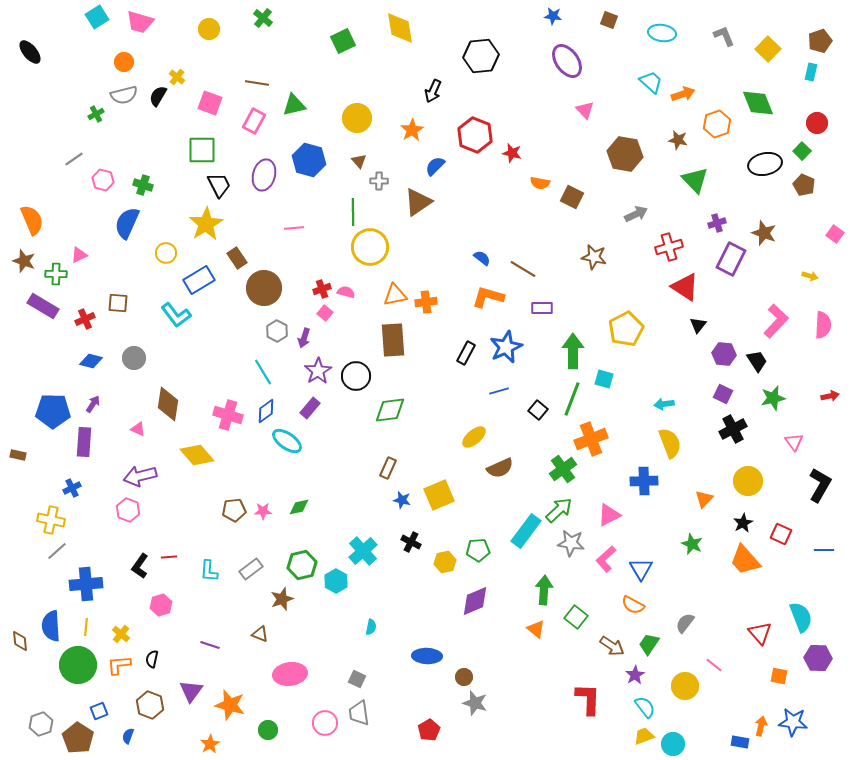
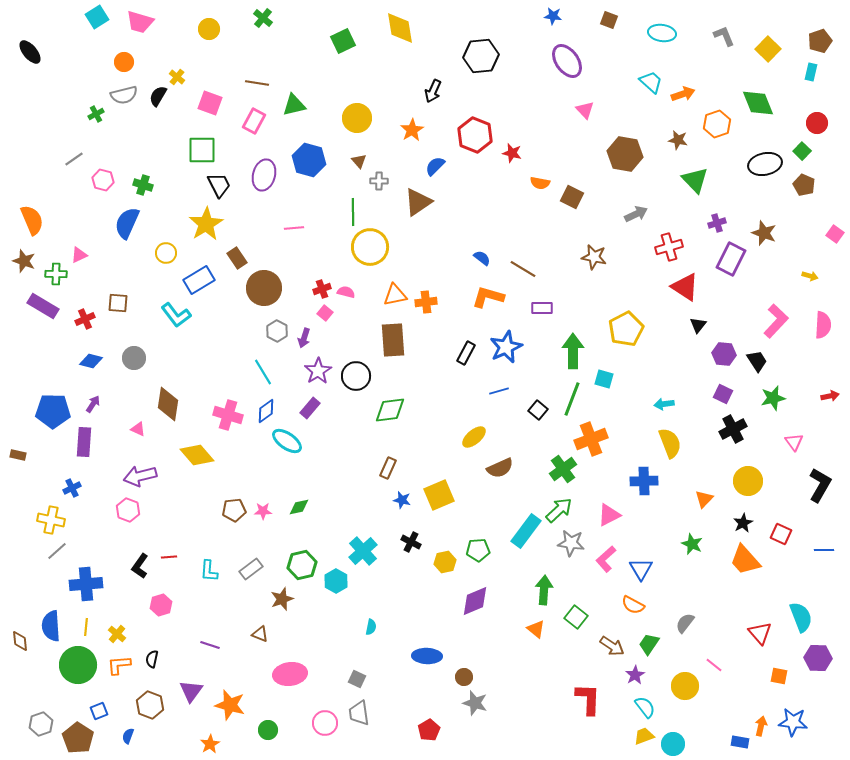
yellow cross at (121, 634): moved 4 px left
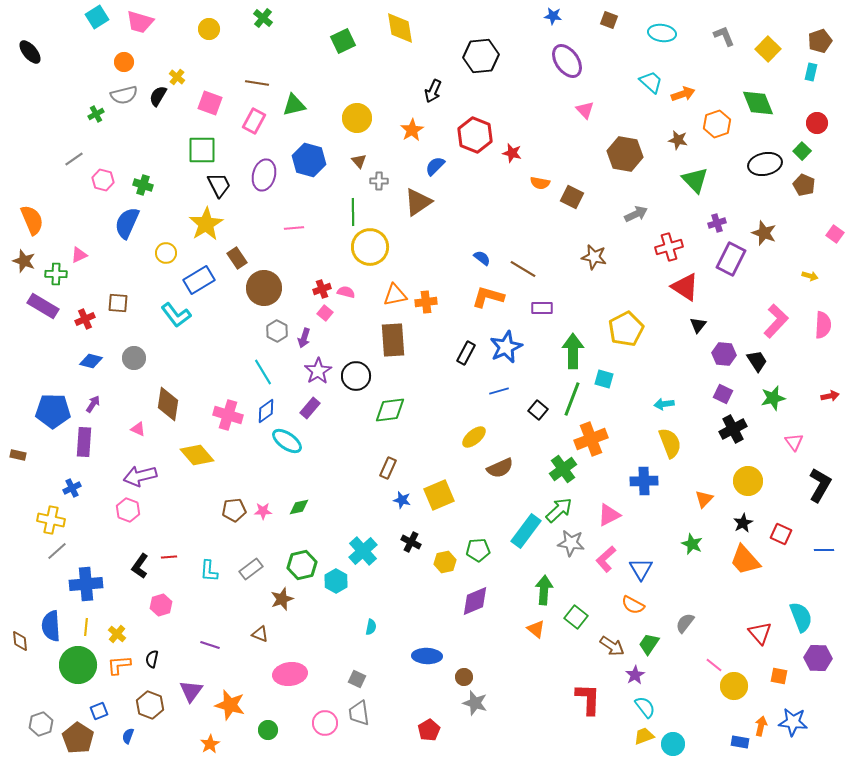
yellow circle at (685, 686): moved 49 px right
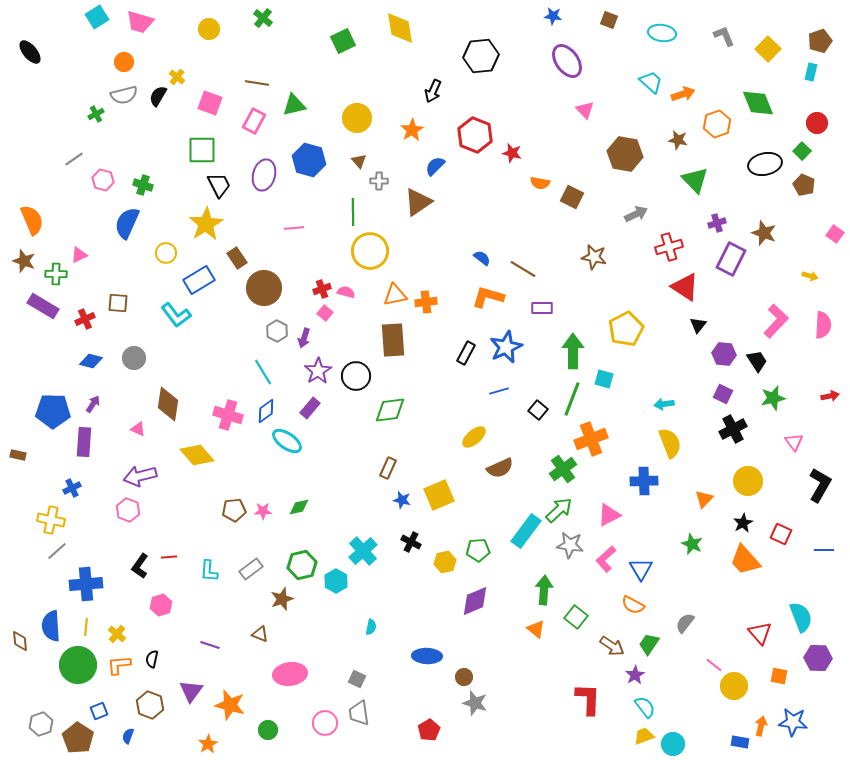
yellow circle at (370, 247): moved 4 px down
gray star at (571, 543): moved 1 px left, 2 px down
orange star at (210, 744): moved 2 px left
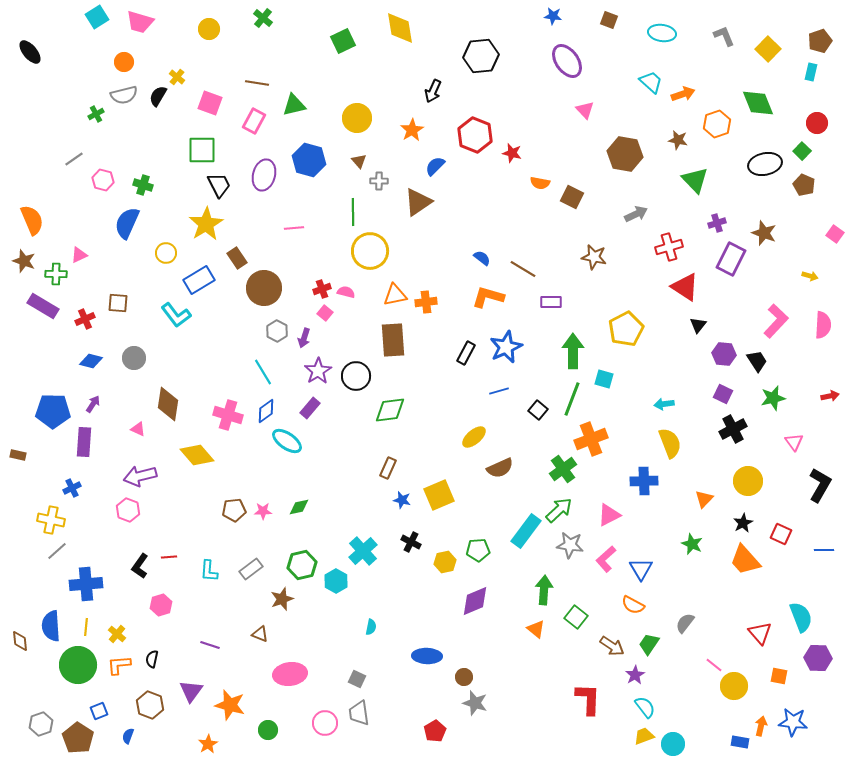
purple rectangle at (542, 308): moved 9 px right, 6 px up
red pentagon at (429, 730): moved 6 px right, 1 px down
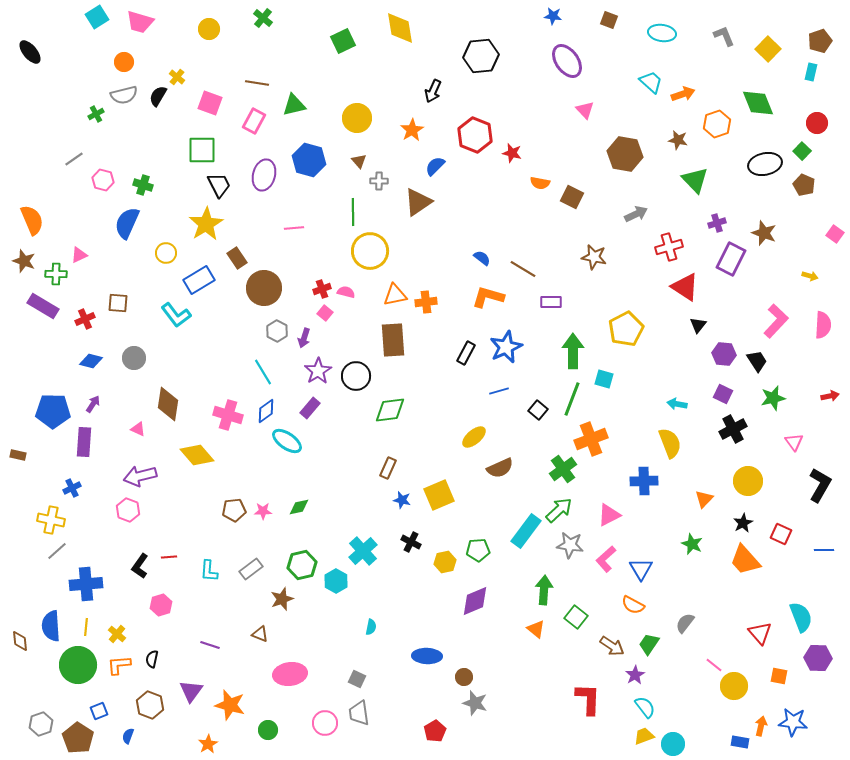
cyan arrow at (664, 404): moved 13 px right; rotated 18 degrees clockwise
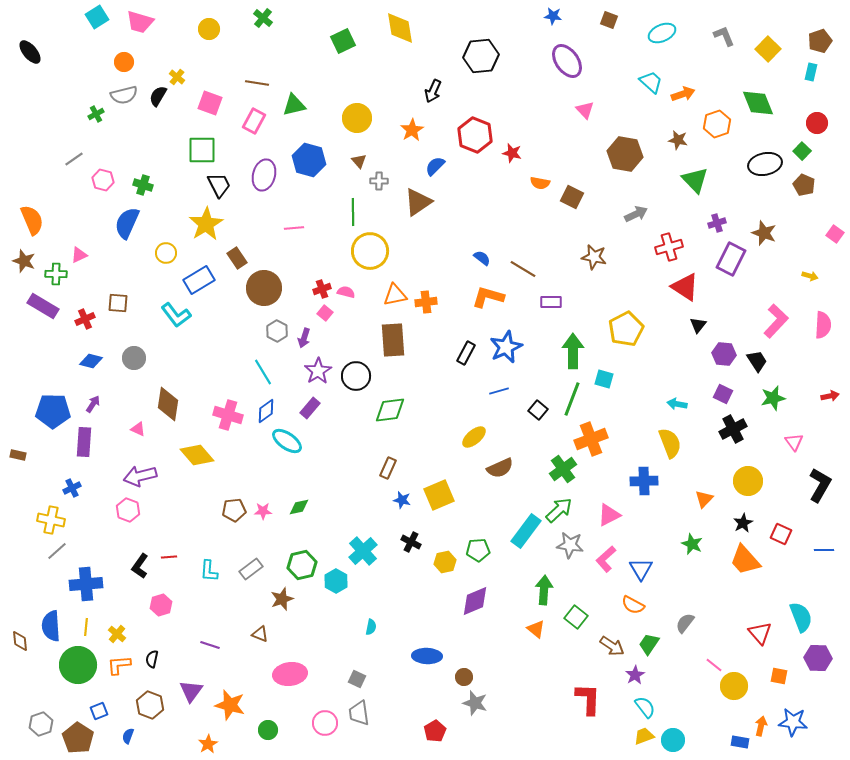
cyan ellipse at (662, 33): rotated 32 degrees counterclockwise
cyan circle at (673, 744): moved 4 px up
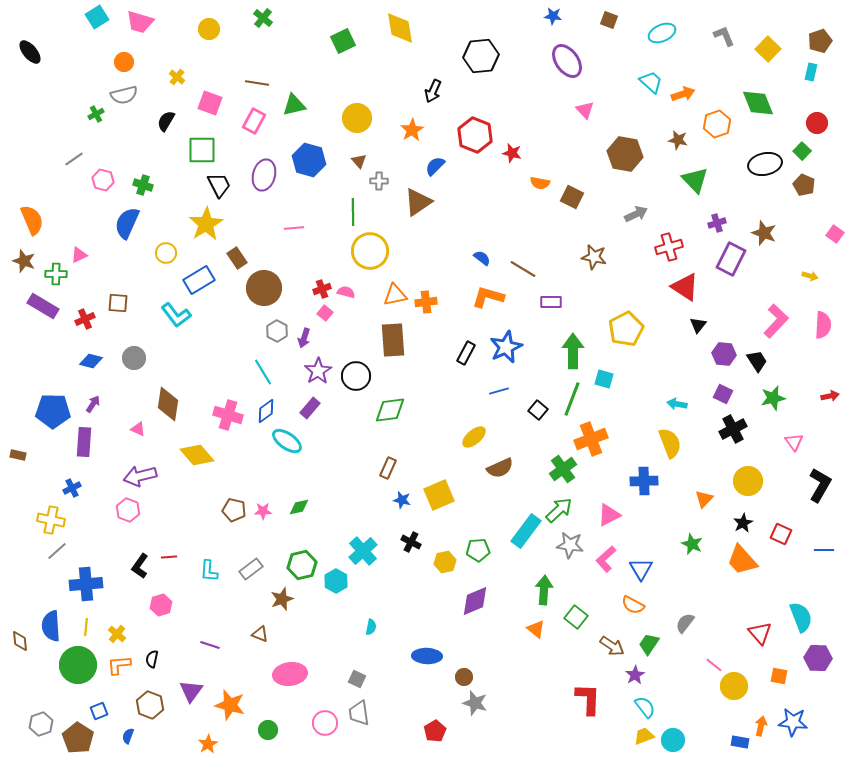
black semicircle at (158, 96): moved 8 px right, 25 px down
brown pentagon at (234, 510): rotated 20 degrees clockwise
orange trapezoid at (745, 560): moved 3 px left
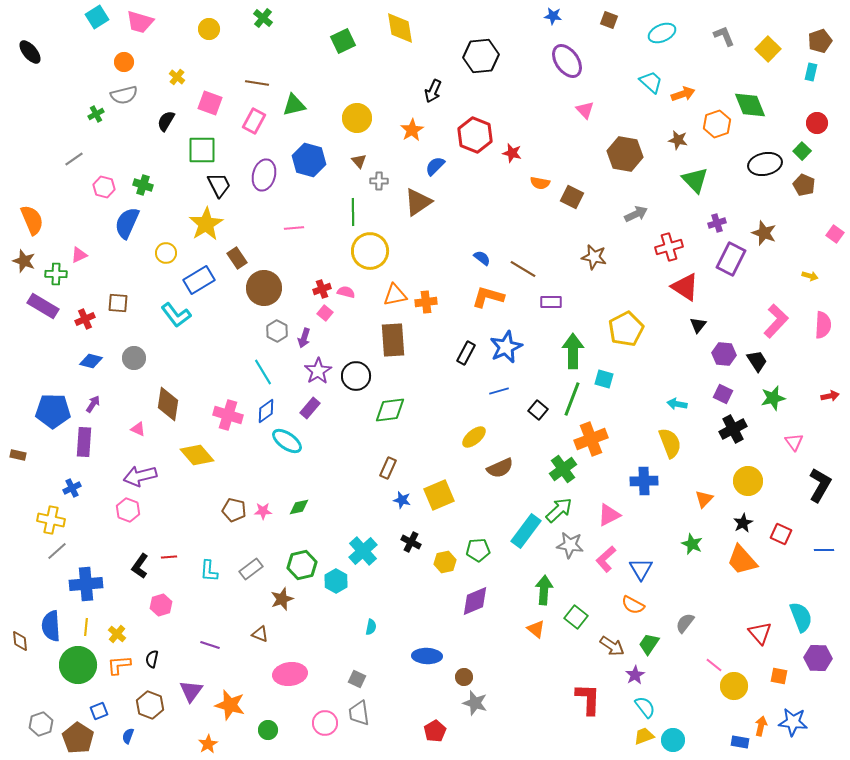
green diamond at (758, 103): moved 8 px left, 2 px down
pink hexagon at (103, 180): moved 1 px right, 7 px down
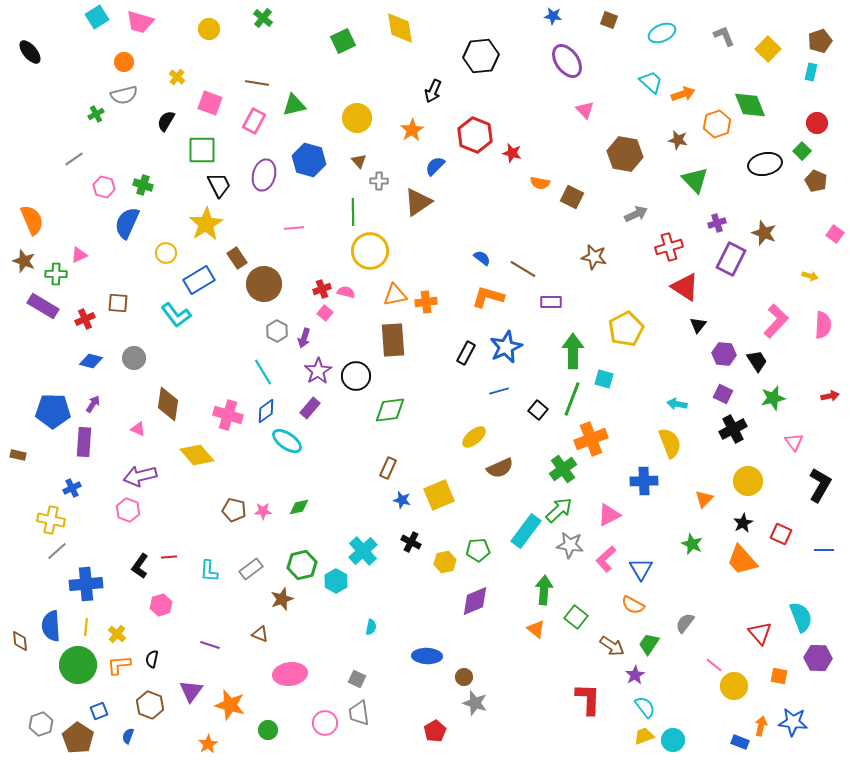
brown pentagon at (804, 185): moved 12 px right, 4 px up
brown circle at (264, 288): moved 4 px up
blue rectangle at (740, 742): rotated 12 degrees clockwise
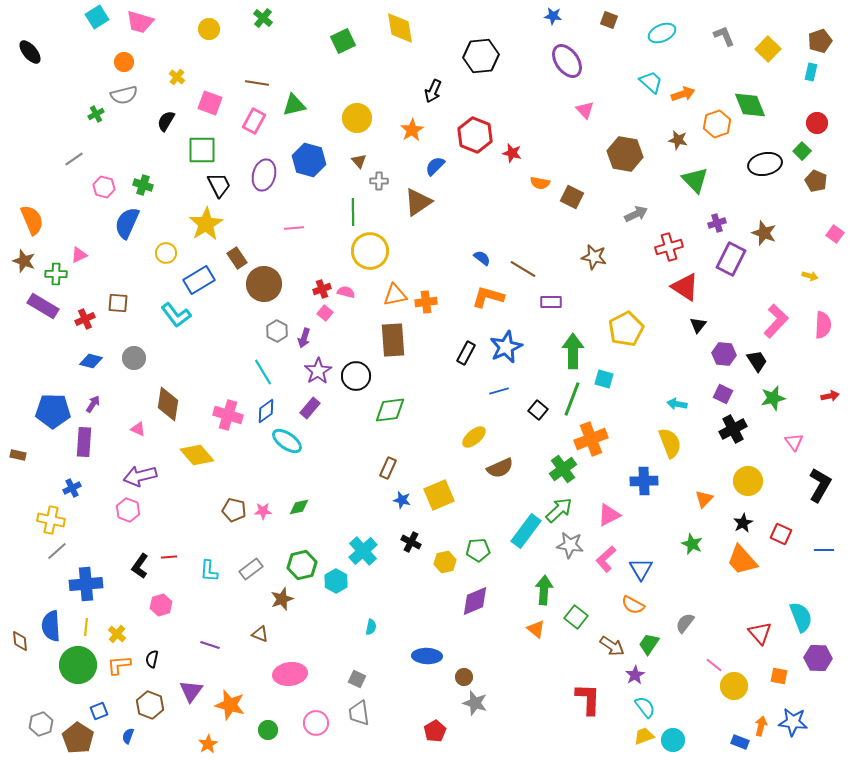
pink circle at (325, 723): moved 9 px left
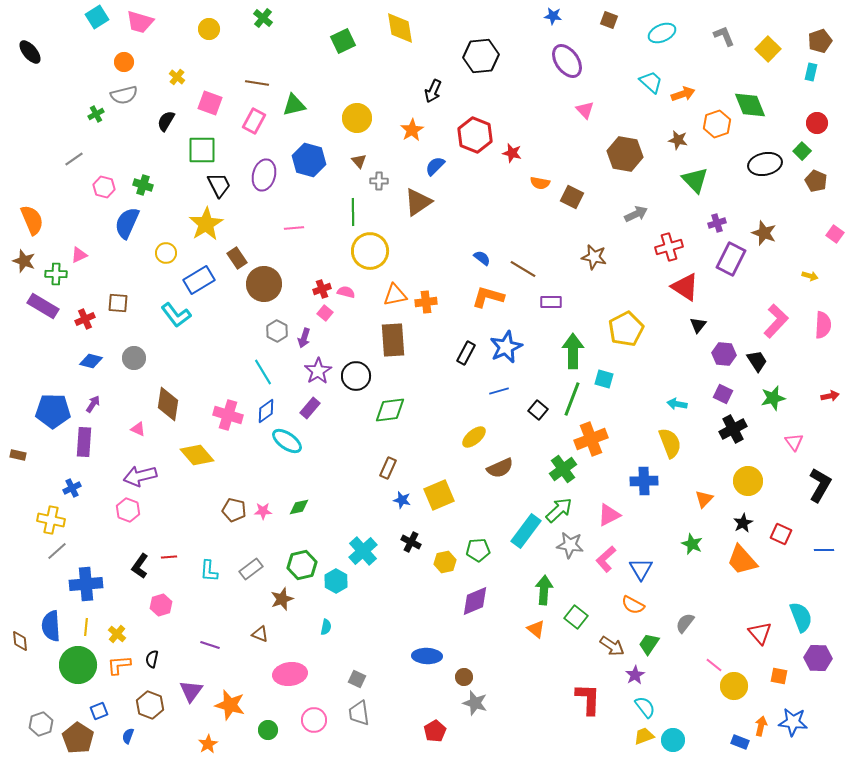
cyan semicircle at (371, 627): moved 45 px left
pink circle at (316, 723): moved 2 px left, 3 px up
